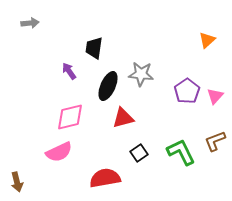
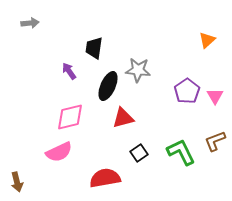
gray star: moved 3 px left, 4 px up
pink triangle: rotated 12 degrees counterclockwise
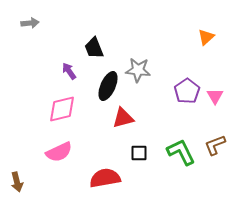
orange triangle: moved 1 px left, 3 px up
black trapezoid: rotated 30 degrees counterclockwise
pink diamond: moved 8 px left, 8 px up
brown L-shape: moved 4 px down
black square: rotated 36 degrees clockwise
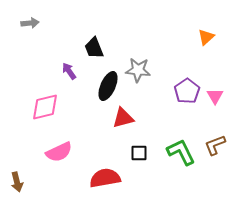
pink diamond: moved 17 px left, 2 px up
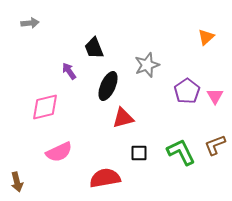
gray star: moved 9 px right, 5 px up; rotated 25 degrees counterclockwise
